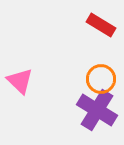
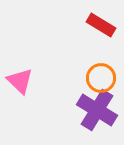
orange circle: moved 1 px up
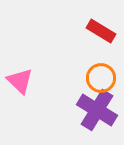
red rectangle: moved 6 px down
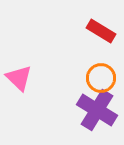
pink triangle: moved 1 px left, 3 px up
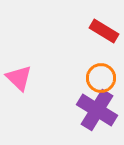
red rectangle: moved 3 px right
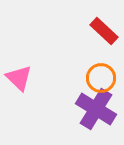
red rectangle: rotated 12 degrees clockwise
purple cross: moved 1 px left, 1 px up
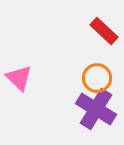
orange circle: moved 4 px left
